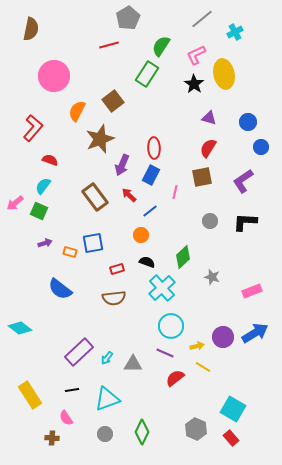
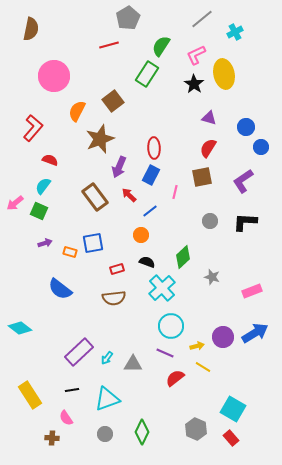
blue circle at (248, 122): moved 2 px left, 5 px down
purple arrow at (122, 165): moved 3 px left, 2 px down
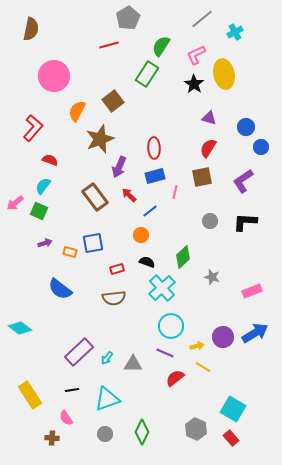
blue rectangle at (151, 175): moved 4 px right, 1 px down; rotated 48 degrees clockwise
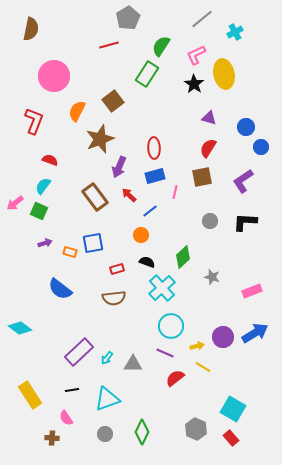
red L-shape at (33, 128): moved 1 px right, 7 px up; rotated 20 degrees counterclockwise
